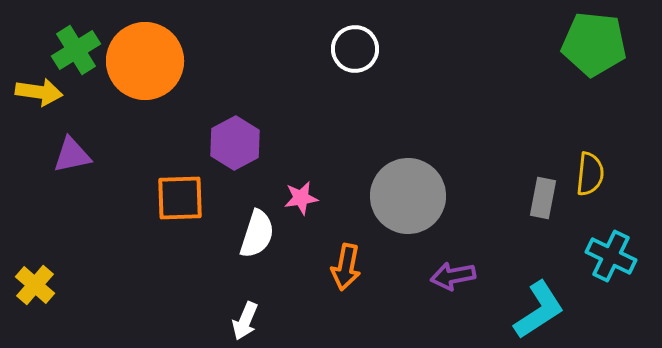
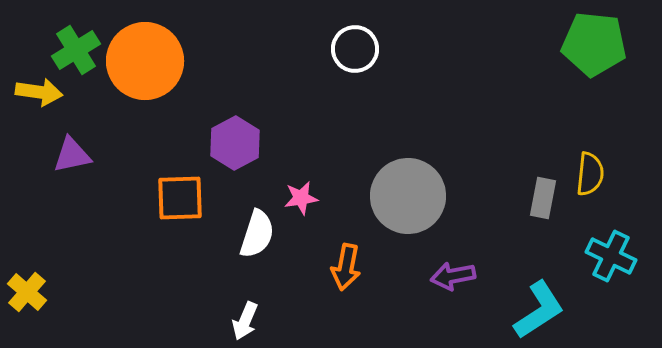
yellow cross: moved 8 px left, 7 px down
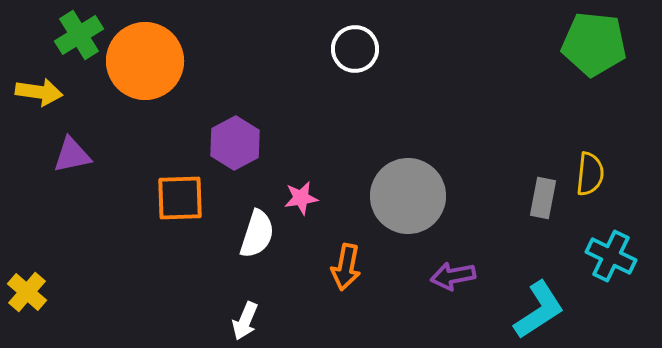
green cross: moved 3 px right, 15 px up
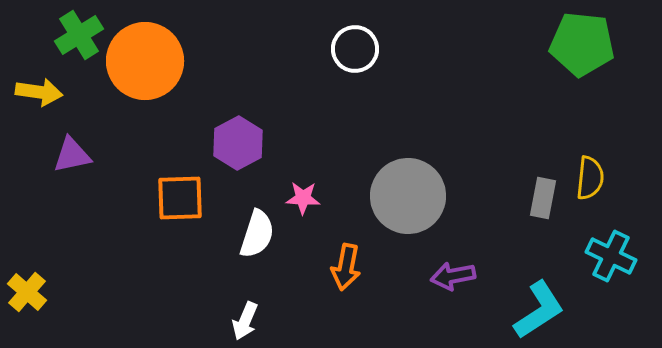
green pentagon: moved 12 px left
purple hexagon: moved 3 px right
yellow semicircle: moved 4 px down
pink star: moved 2 px right; rotated 12 degrees clockwise
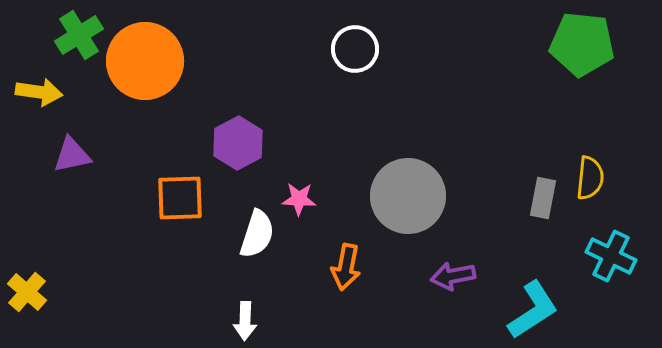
pink star: moved 4 px left, 1 px down
cyan L-shape: moved 6 px left
white arrow: rotated 21 degrees counterclockwise
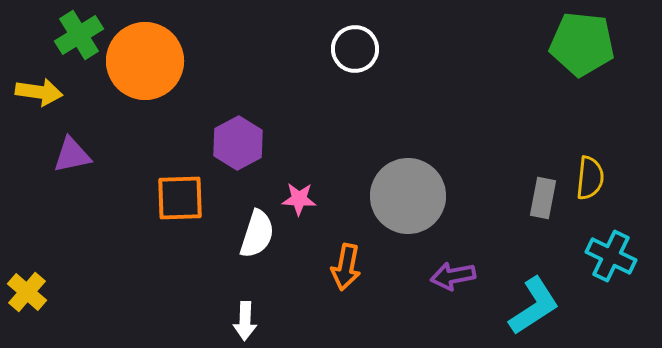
cyan L-shape: moved 1 px right, 4 px up
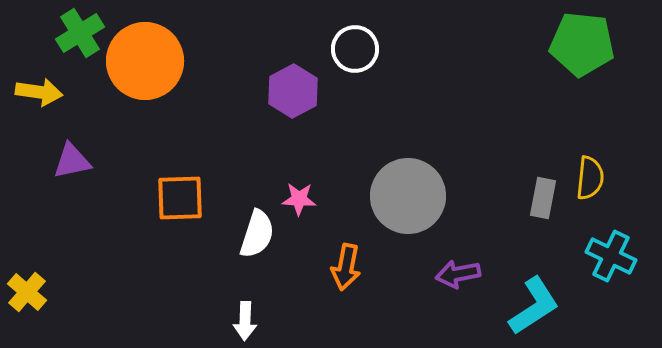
green cross: moved 1 px right, 2 px up
purple hexagon: moved 55 px right, 52 px up
purple triangle: moved 6 px down
purple arrow: moved 5 px right, 2 px up
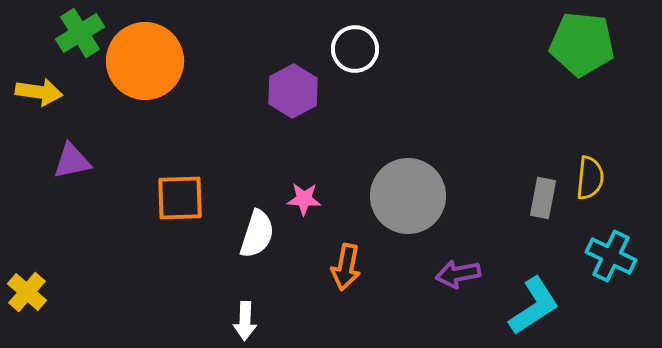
pink star: moved 5 px right
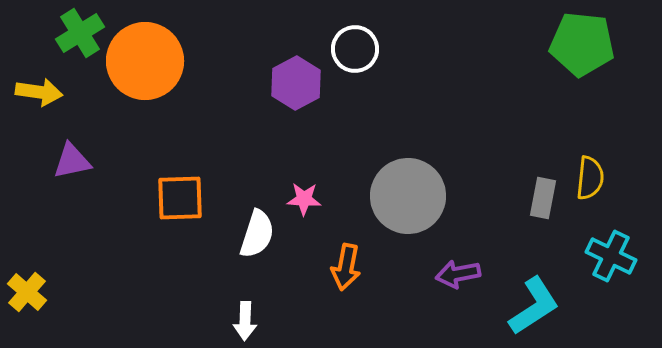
purple hexagon: moved 3 px right, 8 px up
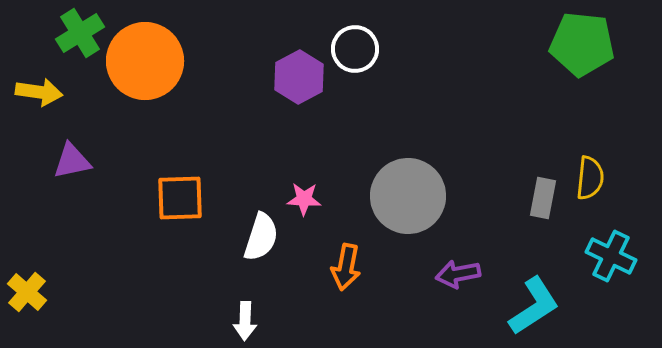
purple hexagon: moved 3 px right, 6 px up
white semicircle: moved 4 px right, 3 px down
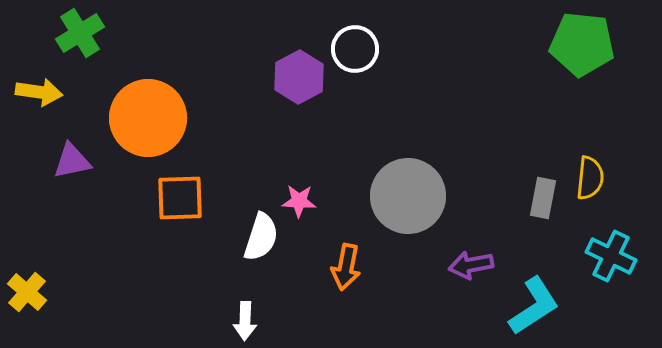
orange circle: moved 3 px right, 57 px down
pink star: moved 5 px left, 2 px down
purple arrow: moved 13 px right, 9 px up
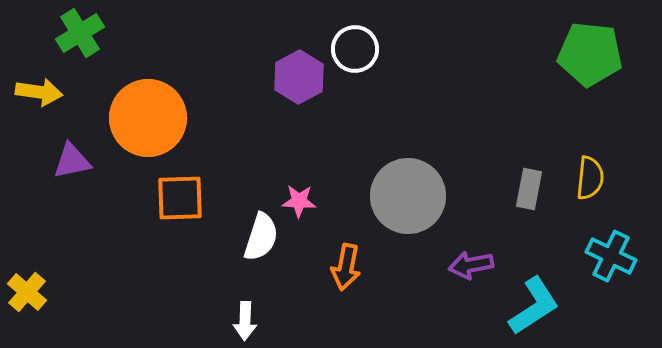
green pentagon: moved 8 px right, 10 px down
gray rectangle: moved 14 px left, 9 px up
